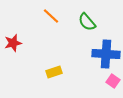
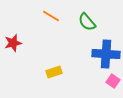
orange line: rotated 12 degrees counterclockwise
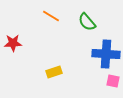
red star: rotated 12 degrees clockwise
pink square: rotated 24 degrees counterclockwise
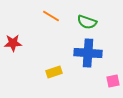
green semicircle: rotated 30 degrees counterclockwise
blue cross: moved 18 px left, 1 px up
pink square: rotated 24 degrees counterclockwise
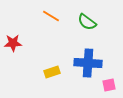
green semicircle: rotated 18 degrees clockwise
blue cross: moved 10 px down
yellow rectangle: moved 2 px left
pink square: moved 4 px left, 4 px down
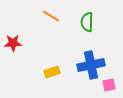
green semicircle: rotated 54 degrees clockwise
blue cross: moved 3 px right, 2 px down; rotated 16 degrees counterclockwise
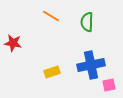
red star: rotated 12 degrees clockwise
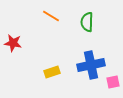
pink square: moved 4 px right, 3 px up
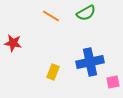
green semicircle: moved 1 px left, 9 px up; rotated 120 degrees counterclockwise
blue cross: moved 1 px left, 3 px up
yellow rectangle: moved 1 px right; rotated 49 degrees counterclockwise
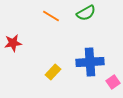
red star: rotated 18 degrees counterclockwise
blue cross: rotated 8 degrees clockwise
yellow rectangle: rotated 21 degrees clockwise
pink square: rotated 24 degrees counterclockwise
